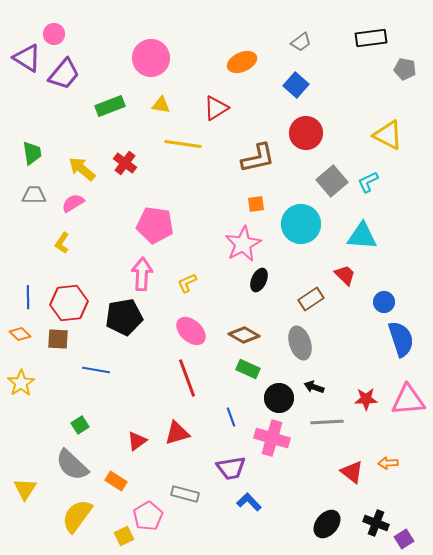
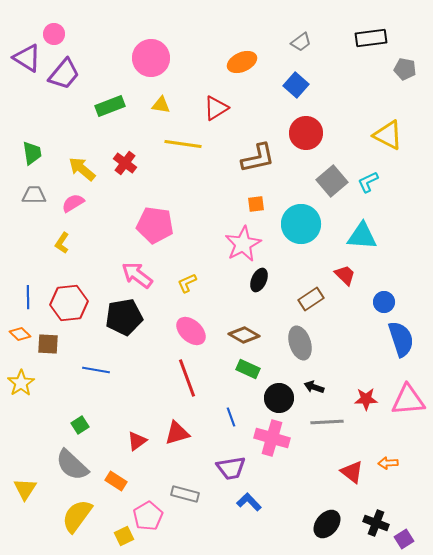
pink arrow at (142, 274): moved 5 px left, 1 px down; rotated 56 degrees counterclockwise
brown square at (58, 339): moved 10 px left, 5 px down
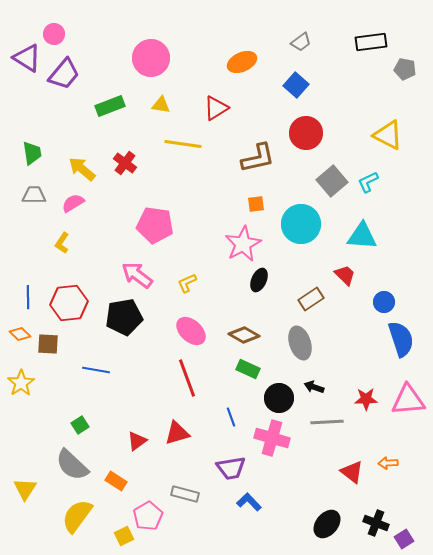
black rectangle at (371, 38): moved 4 px down
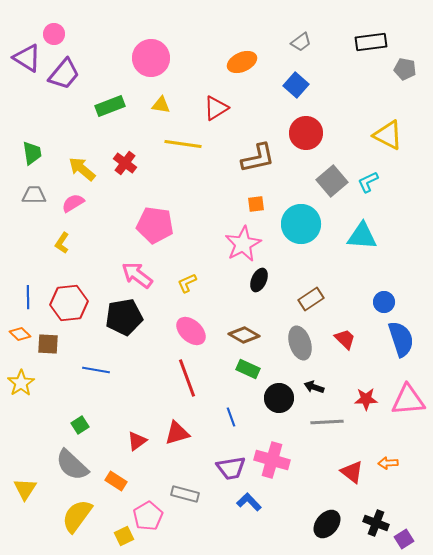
red trapezoid at (345, 275): moved 64 px down
pink cross at (272, 438): moved 22 px down
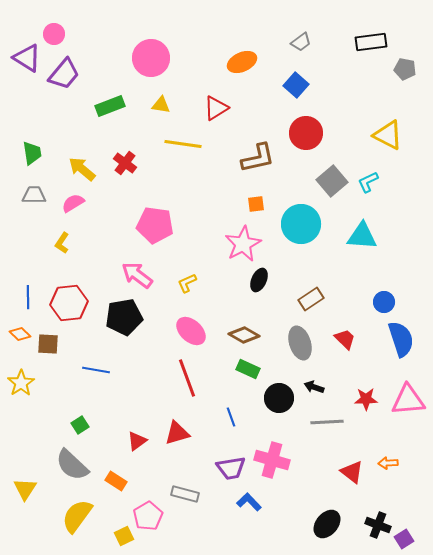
black cross at (376, 523): moved 2 px right, 2 px down
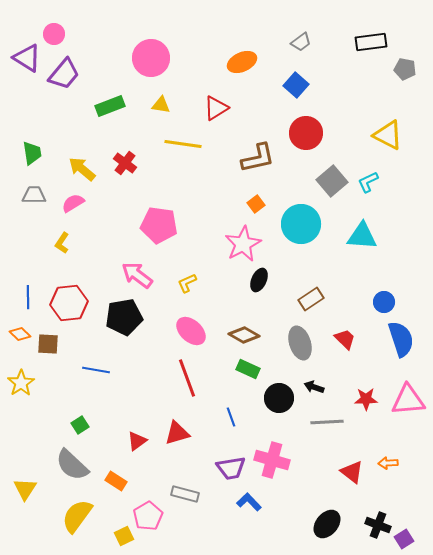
orange square at (256, 204): rotated 30 degrees counterclockwise
pink pentagon at (155, 225): moved 4 px right
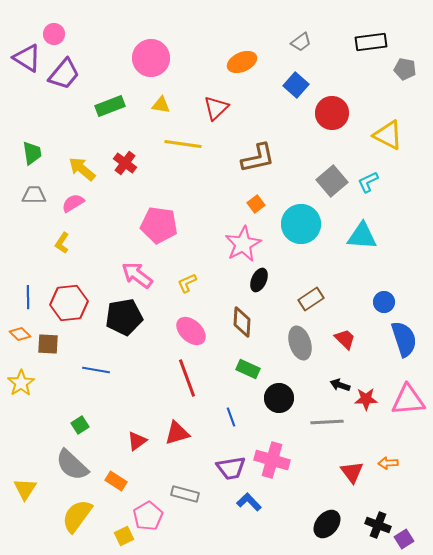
red triangle at (216, 108): rotated 12 degrees counterclockwise
red circle at (306, 133): moved 26 px right, 20 px up
brown diamond at (244, 335): moved 2 px left, 13 px up; rotated 64 degrees clockwise
blue semicircle at (401, 339): moved 3 px right
black arrow at (314, 387): moved 26 px right, 2 px up
red triangle at (352, 472): rotated 15 degrees clockwise
